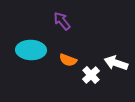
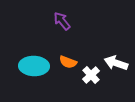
cyan ellipse: moved 3 px right, 16 px down
orange semicircle: moved 2 px down
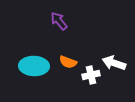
purple arrow: moved 3 px left
white arrow: moved 2 px left
white cross: rotated 30 degrees clockwise
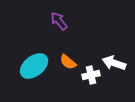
orange semicircle: rotated 18 degrees clockwise
cyan ellipse: rotated 40 degrees counterclockwise
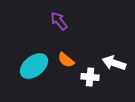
orange semicircle: moved 2 px left, 2 px up
white cross: moved 1 px left, 2 px down; rotated 18 degrees clockwise
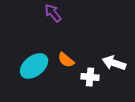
purple arrow: moved 6 px left, 8 px up
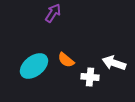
purple arrow: rotated 72 degrees clockwise
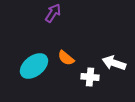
orange semicircle: moved 2 px up
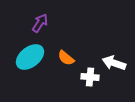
purple arrow: moved 13 px left, 10 px down
cyan ellipse: moved 4 px left, 9 px up
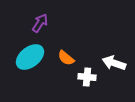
white cross: moved 3 px left
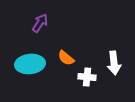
cyan ellipse: moved 7 px down; rotated 32 degrees clockwise
white arrow: rotated 115 degrees counterclockwise
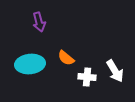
purple arrow: moved 1 px left, 1 px up; rotated 132 degrees clockwise
white arrow: moved 1 px right, 8 px down; rotated 25 degrees counterclockwise
